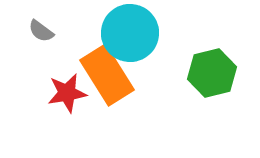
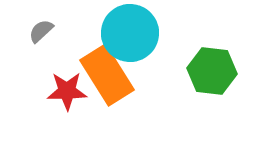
gray semicircle: rotated 100 degrees clockwise
green hexagon: moved 2 px up; rotated 21 degrees clockwise
red star: moved 2 px up; rotated 9 degrees clockwise
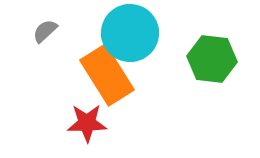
gray semicircle: moved 4 px right
green hexagon: moved 12 px up
red star: moved 20 px right, 32 px down
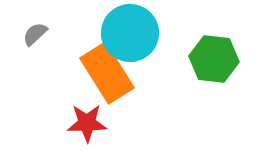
gray semicircle: moved 10 px left, 3 px down
green hexagon: moved 2 px right
orange rectangle: moved 2 px up
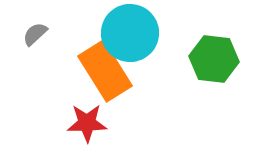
orange rectangle: moved 2 px left, 2 px up
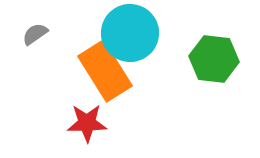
gray semicircle: rotated 8 degrees clockwise
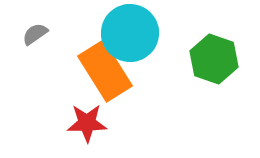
green hexagon: rotated 12 degrees clockwise
